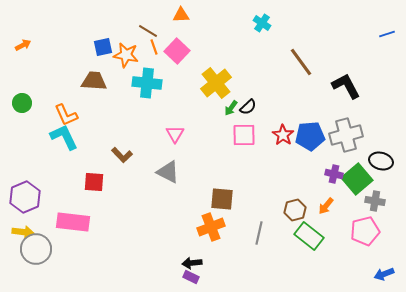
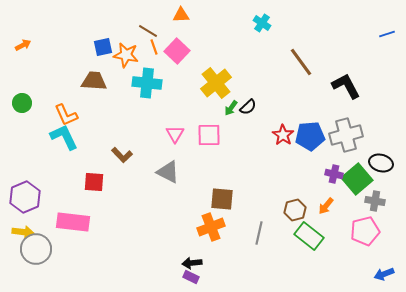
pink square at (244, 135): moved 35 px left
black ellipse at (381, 161): moved 2 px down
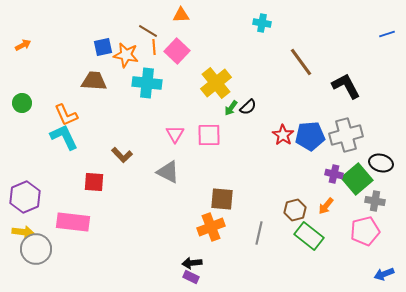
cyan cross at (262, 23): rotated 24 degrees counterclockwise
orange line at (154, 47): rotated 14 degrees clockwise
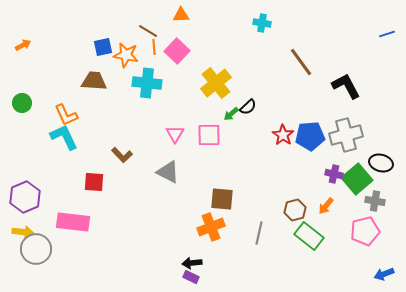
green arrow at (231, 108): moved 6 px down; rotated 14 degrees clockwise
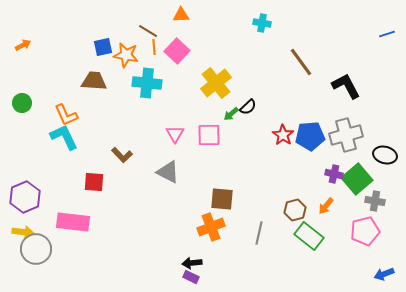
black ellipse at (381, 163): moved 4 px right, 8 px up
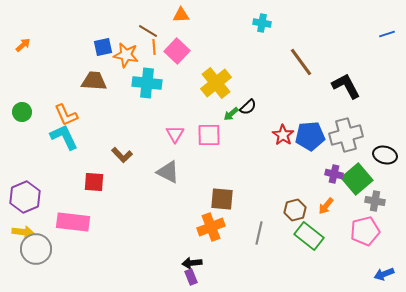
orange arrow at (23, 45): rotated 14 degrees counterclockwise
green circle at (22, 103): moved 9 px down
purple rectangle at (191, 277): rotated 42 degrees clockwise
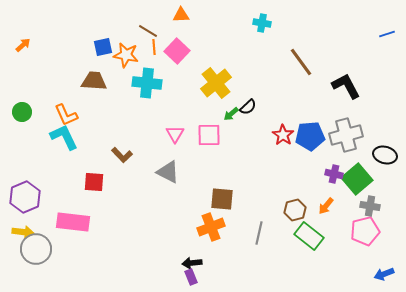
gray cross at (375, 201): moved 5 px left, 5 px down
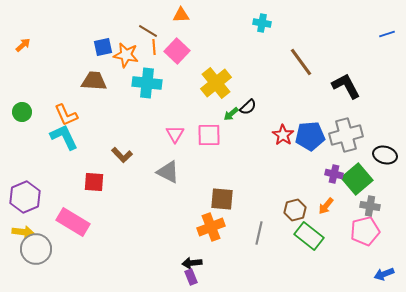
pink rectangle at (73, 222): rotated 24 degrees clockwise
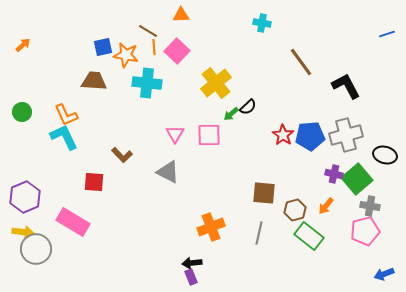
brown square at (222, 199): moved 42 px right, 6 px up
